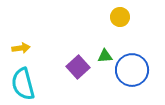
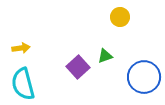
green triangle: rotated 14 degrees counterclockwise
blue circle: moved 12 px right, 7 px down
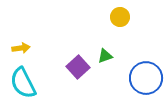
blue circle: moved 2 px right, 1 px down
cyan semicircle: moved 1 px up; rotated 12 degrees counterclockwise
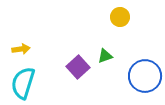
yellow arrow: moved 1 px down
blue circle: moved 1 px left, 2 px up
cyan semicircle: rotated 44 degrees clockwise
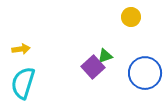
yellow circle: moved 11 px right
purple square: moved 15 px right
blue circle: moved 3 px up
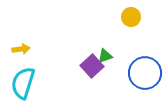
purple square: moved 1 px left, 1 px up
